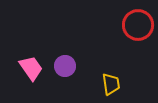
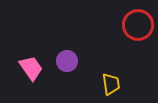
purple circle: moved 2 px right, 5 px up
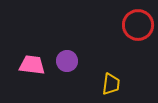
pink trapezoid: moved 1 px right, 3 px up; rotated 48 degrees counterclockwise
yellow trapezoid: rotated 15 degrees clockwise
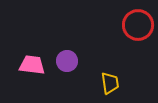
yellow trapezoid: moved 1 px left, 1 px up; rotated 15 degrees counterclockwise
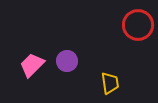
pink trapezoid: rotated 52 degrees counterclockwise
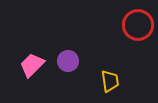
purple circle: moved 1 px right
yellow trapezoid: moved 2 px up
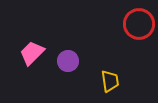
red circle: moved 1 px right, 1 px up
pink trapezoid: moved 12 px up
